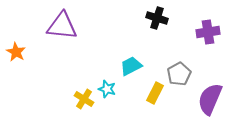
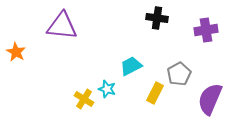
black cross: rotated 10 degrees counterclockwise
purple cross: moved 2 px left, 2 px up
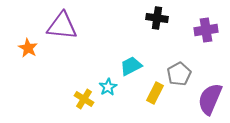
orange star: moved 12 px right, 4 px up
cyan star: moved 1 px right, 2 px up; rotated 24 degrees clockwise
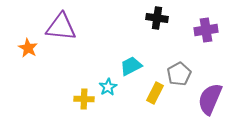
purple triangle: moved 1 px left, 1 px down
yellow cross: rotated 30 degrees counterclockwise
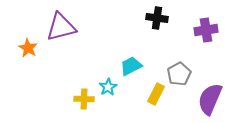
purple triangle: rotated 20 degrees counterclockwise
yellow rectangle: moved 1 px right, 1 px down
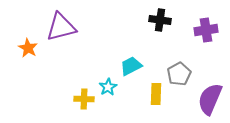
black cross: moved 3 px right, 2 px down
yellow rectangle: rotated 25 degrees counterclockwise
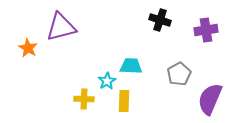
black cross: rotated 10 degrees clockwise
cyan trapezoid: rotated 30 degrees clockwise
cyan star: moved 1 px left, 6 px up
yellow rectangle: moved 32 px left, 7 px down
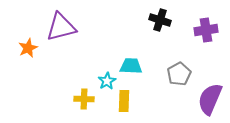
orange star: rotated 18 degrees clockwise
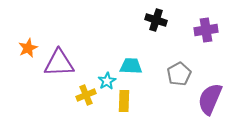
black cross: moved 4 px left
purple triangle: moved 2 px left, 36 px down; rotated 12 degrees clockwise
yellow cross: moved 2 px right, 4 px up; rotated 24 degrees counterclockwise
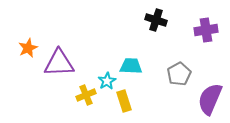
yellow rectangle: rotated 20 degrees counterclockwise
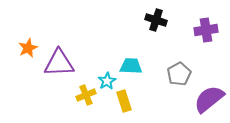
purple semicircle: moved 1 px left; rotated 28 degrees clockwise
